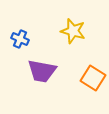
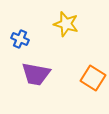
yellow star: moved 7 px left, 7 px up
purple trapezoid: moved 6 px left, 3 px down
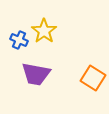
yellow star: moved 22 px left, 7 px down; rotated 20 degrees clockwise
blue cross: moved 1 px left, 1 px down
